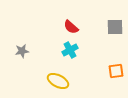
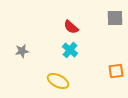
gray square: moved 9 px up
cyan cross: rotated 21 degrees counterclockwise
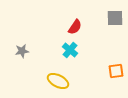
red semicircle: moved 4 px right; rotated 98 degrees counterclockwise
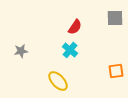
gray star: moved 1 px left
yellow ellipse: rotated 20 degrees clockwise
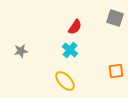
gray square: rotated 18 degrees clockwise
yellow ellipse: moved 7 px right
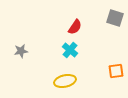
yellow ellipse: rotated 60 degrees counterclockwise
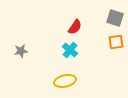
orange square: moved 29 px up
